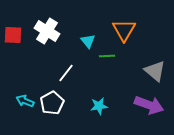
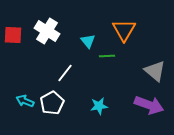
white line: moved 1 px left
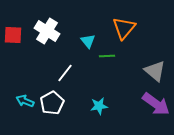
orange triangle: moved 2 px up; rotated 10 degrees clockwise
purple arrow: moved 7 px right, 1 px up; rotated 16 degrees clockwise
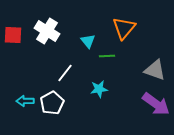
gray triangle: moved 1 px up; rotated 20 degrees counterclockwise
cyan arrow: rotated 24 degrees counterclockwise
cyan star: moved 17 px up
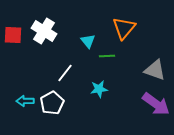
white cross: moved 3 px left
